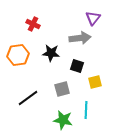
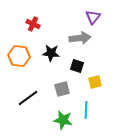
purple triangle: moved 1 px up
orange hexagon: moved 1 px right, 1 px down; rotated 15 degrees clockwise
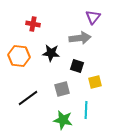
red cross: rotated 16 degrees counterclockwise
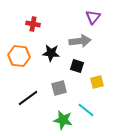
gray arrow: moved 3 px down
yellow square: moved 2 px right
gray square: moved 3 px left, 1 px up
cyan line: rotated 54 degrees counterclockwise
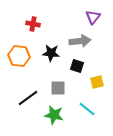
gray square: moved 1 px left; rotated 14 degrees clockwise
cyan line: moved 1 px right, 1 px up
green star: moved 9 px left, 5 px up
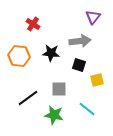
red cross: rotated 24 degrees clockwise
black square: moved 2 px right, 1 px up
yellow square: moved 2 px up
gray square: moved 1 px right, 1 px down
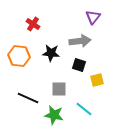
black line: rotated 60 degrees clockwise
cyan line: moved 3 px left
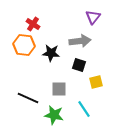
orange hexagon: moved 5 px right, 11 px up
yellow square: moved 1 px left, 2 px down
cyan line: rotated 18 degrees clockwise
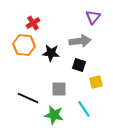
red cross: moved 1 px up; rotated 24 degrees clockwise
